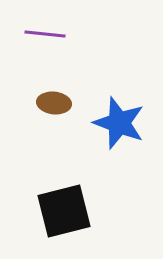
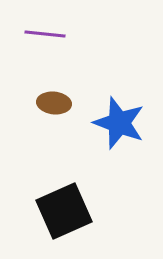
black square: rotated 10 degrees counterclockwise
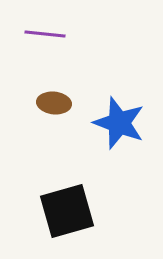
black square: moved 3 px right; rotated 8 degrees clockwise
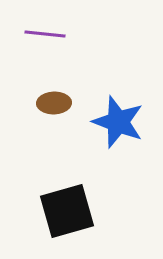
brown ellipse: rotated 8 degrees counterclockwise
blue star: moved 1 px left, 1 px up
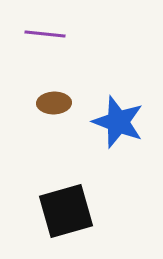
black square: moved 1 px left
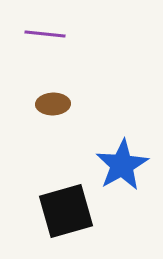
brown ellipse: moved 1 px left, 1 px down
blue star: moved 4 px right, 43 px down; rotated 22 degrees clockwise
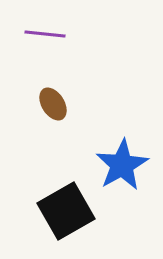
brown ellipse: rotated 60 degrees clockwise
black square: rotated 14 degrees counterclockwise
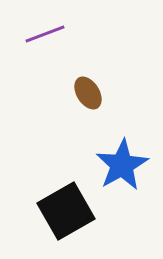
purple line: rotated 27 degrees counterclockwise
brown ellipse: moved 35 px right, 11 px up
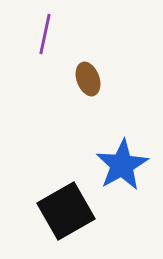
purple line: rotated 57 degrees counterclockwise
brown ellipse: moved 14 px up; rotated 12 degrees clockwise
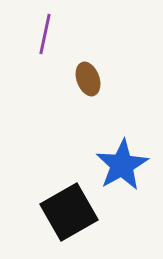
black square: moved 3 px right, 1 px down
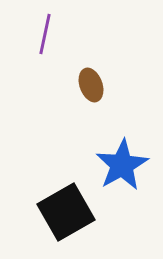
brown ellipse: moved 3 px right, 6 px down
black square: moved 3 px left
